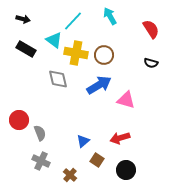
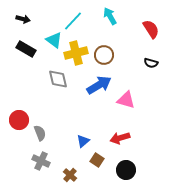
yellow cross: rotated 25 degrees counterclockwise
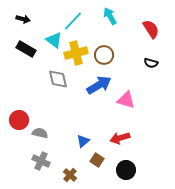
gray semicircle: rotated 56 degrees counterclockwise
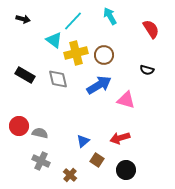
black rectangle: moved 1 px left, 26 px down
black semicircle: moved 4 px left, 7 px down
red circle: moved 6 px down
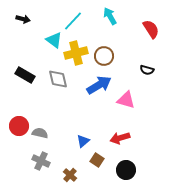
brown circle: moved 1 px down
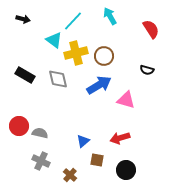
brown square: rotated 24 degrees counterclockwise
